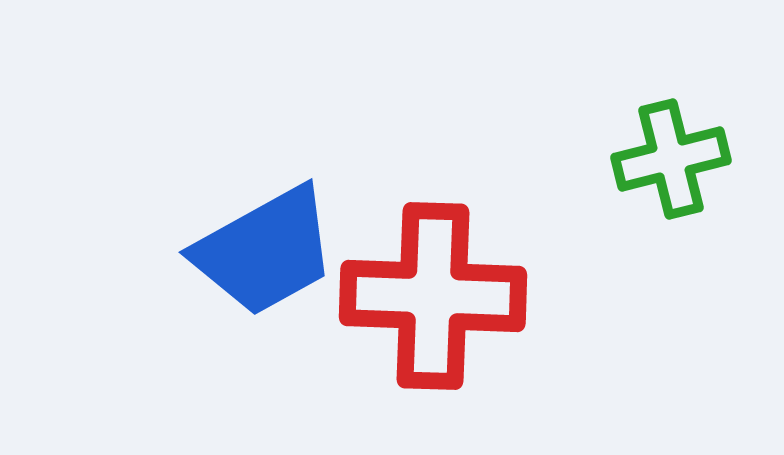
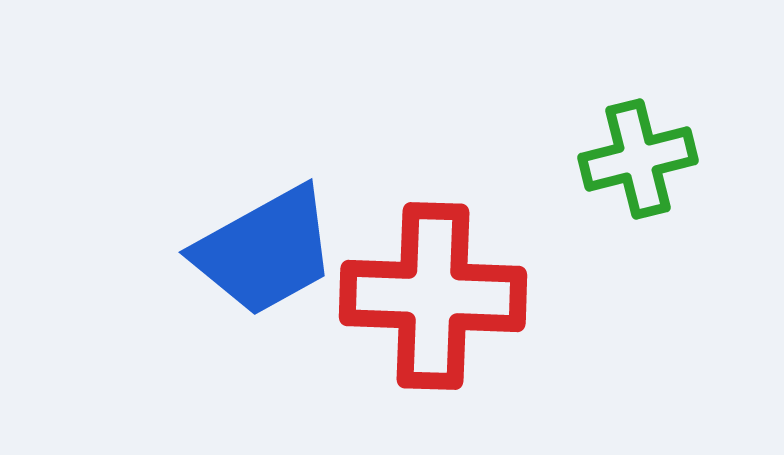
green cross: moved 33 px left
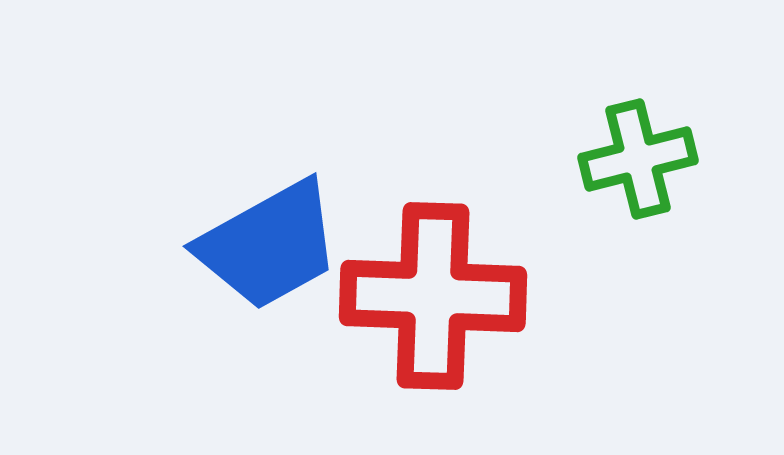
blue trapezoid: moved 4 px right, 6 px up
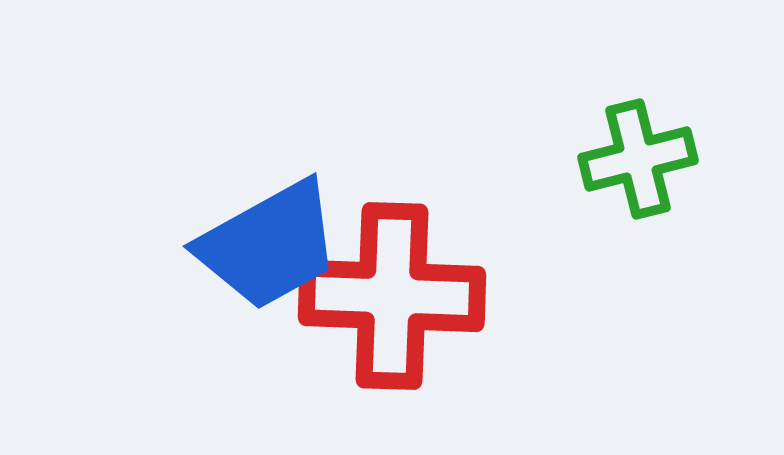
red cross: moved 41 px left
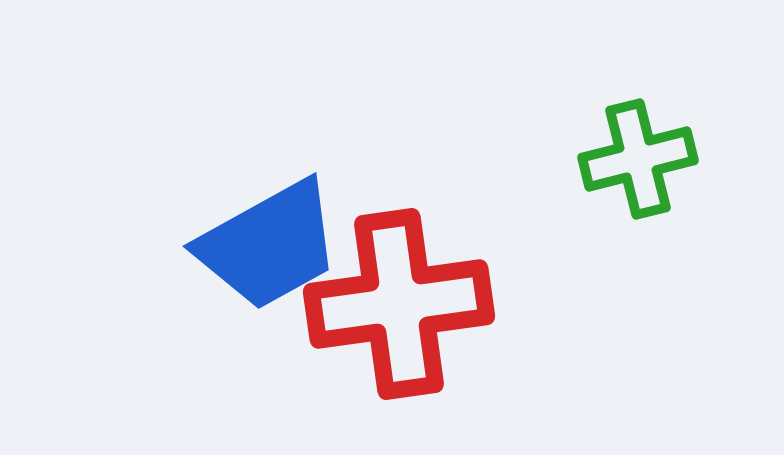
red cross: moved 7 px right, 8 px down; rotated 10 degrees counterclockwise
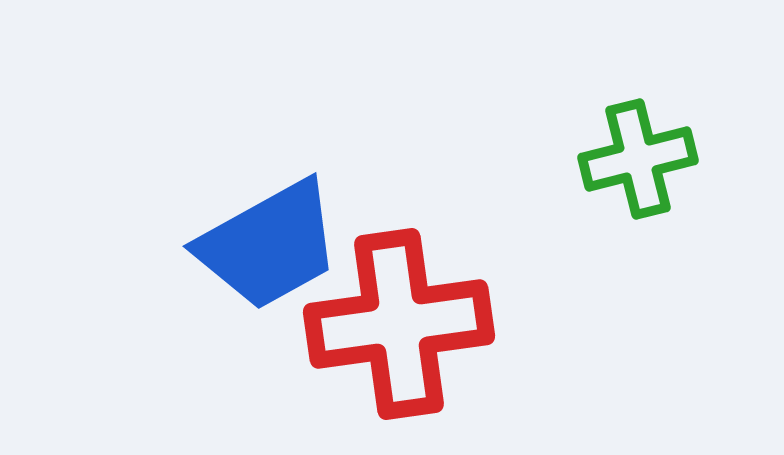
red cross: moved 20 px down
